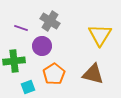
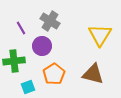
purple line: rotated 40 degrees clockwise
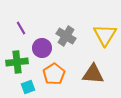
gray cross: moved 16 px right, 15 px down
yellow triangle: moved 5 px right
purple circle: moved 2 px down
green cross: moved 3 px right, 1 px down
brown triangle: rotated 10 degrees counterclockwise
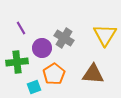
gray cross: moved 2 px left, 2 px down
cyan square: moved 6 px right
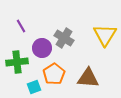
purple line: moved 2 px up
brown triangle: moved 5 px left, 4 px down
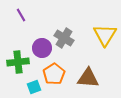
purple line: moved 11 px up
green cross: moved 1 px right
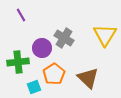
brown triangle: rotated 40 degrees clockwise
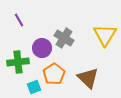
purple line: moved 2 px left, 5 px down
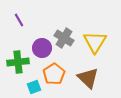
yellow triangle: moved 10 px left, 7 px down
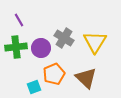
purple circle: moved 1 px left
green cross: moved 2 px left, 15 px up
orange pentagon: rotated 10 degrees clockwise
brown triangle: moved 2 px left
